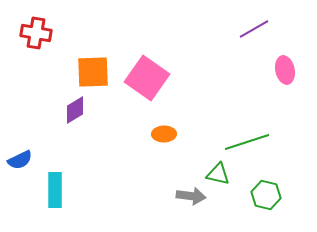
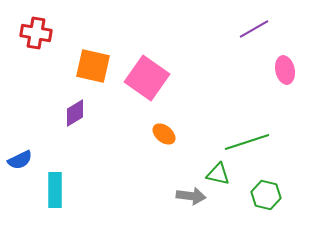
orange square: moved 6 px up; rotated 15 degrees clockwise
purple diamond: moved 3 px down
orange ellipse: rotated 40 degrees clockwise
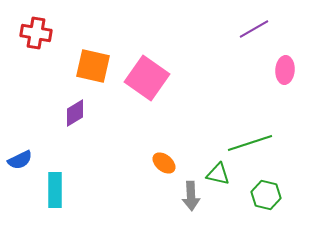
pink ellipse: rotated 16 degrees clockwise
orange ellipse: moved 29 px down
green line: moved 3 px right, 1 px down
gray arrow: rotated 80 degrees clockwise
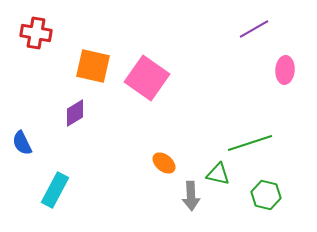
blue semicircle: moved 2 px right, 17 px up; rotated 90 degrees clockwise
cyan rectangle: rotated 28 degrees clockwise
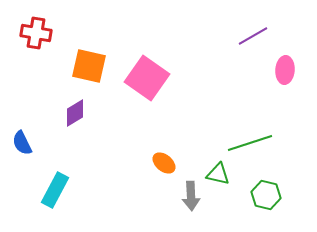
purple line: moved 1 px left, 7 px down
orange square: moved 4 px left
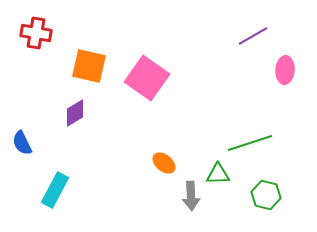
green triangle: rotated 15 degrees counterclockwise
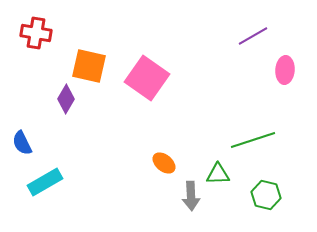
purple diamond: moved 9 px left, 14 px up; rotated 28 degrees counterclockwise
green line: moved 3 px right, 3 px up
cyan rectangle: moved 10 px left, 8 px up; rotated 32 degrees clockwise
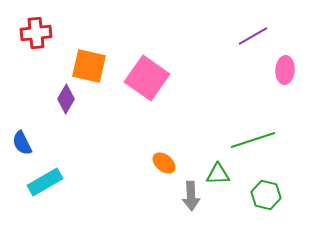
red cross: rotated 16 degrees counterclockwise
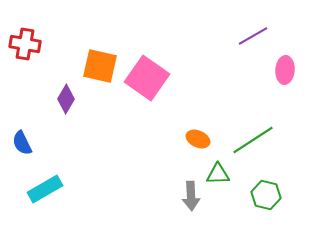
red cross: moved 11 px left, 11 px down; rotated 16 degrees clockwise
orange square: moved 11 px right
green line: rotated 15 degrees counterclockwise
orange ellipse: moved 34 px right, 24 px up; rotated 15 degrees counterclockwise
cyan rectangle: moved 7 px down
